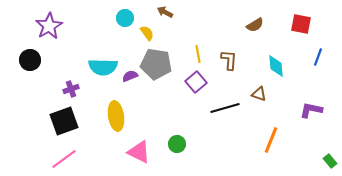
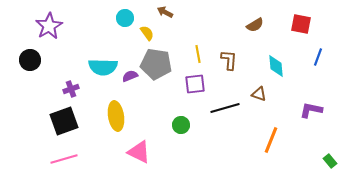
purple square: moved 1 px left, 2 px down; rotated 35 degrees clockwise
green circle: moved 4 px right, 19 px up
pink line: rotated 20 degrees clockwise
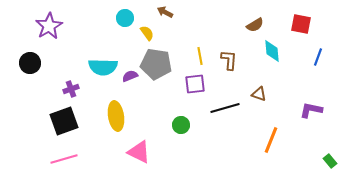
yellow line: moved 2 px right, 2 px down
black circle: moved 3 px down
cyan diamond: moved 4 px left, 15 px up
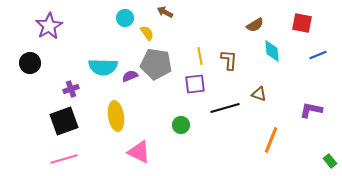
red square: moved 1 px right, 1 px up
blue line: moved 2 px up; rotated 48 degrees clockwise
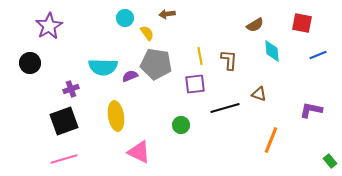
brown arrow: moved 2 px right, 2 px down; rotated 35 degrees counterclockwise
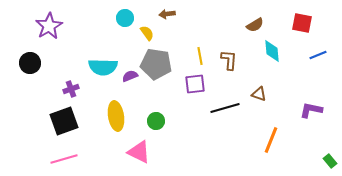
green circle: moved 25 px left, 4 px up
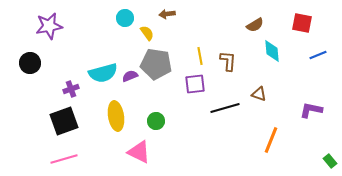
purple star: rotated 20 degrees clockwise
brown L-shape: moved 1 px left, 1 px down
cyan semicircle: moved 6 px down; rotated 16 degrees counterclockwise
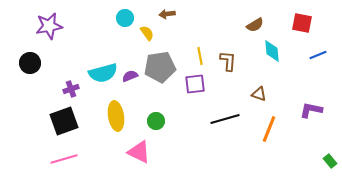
gray pentagon: moved 4 px right, 3 px down; rotated 16 degrees counterclockwise
black line: moved 11 px down
orange line: moved 2 px left, 11 px up
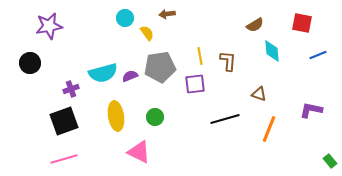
green circle: moved 1 px left, 4 px up
